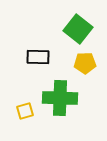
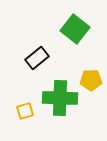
green square: moved 3 px left
black rectangle: moved 1 px left, 1 px down; rotated 40 degrees counterclockwise
yellow pentagon: moved 6 px right, 17 px down
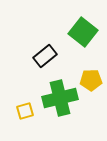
green square: moved 8 px right, 3 px down
black rectangle: moved 8 px right, 2 px up
green cross: rotated 16 degrees counterclockwise
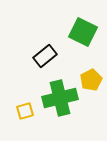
green square: rotated 12 degrees counterclockwise
yellow pentagon: rotated 25 degrees counterclockwise
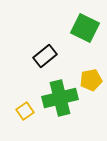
green square: moved 2 px right, 4 px up
yellow pentagon: rotated 15 degrees clockwise
yellow square: rotated 18 degrees counterclockwise
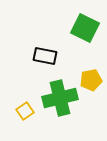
black rectangle: rotated 50 degrees clockwise
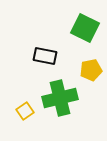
yellow pentagon: moved 10 px up
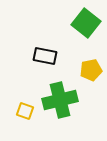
green square: moved 1 px right, 5 px up; rotated 12 degrees clockwise
green cross: moved 2 px down
yellow square: rotated 36 degrees counterclockwise
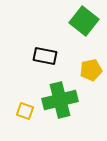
green square: moved 2 px left, 2 px up
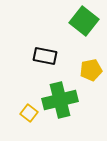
yellow square: moved 4 px right, 2 px down; rotated 18 degrees clockwise
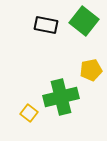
black rectangle: moved 1 px right, 31 px up
green cross: moved 1 px right, 3 px up
